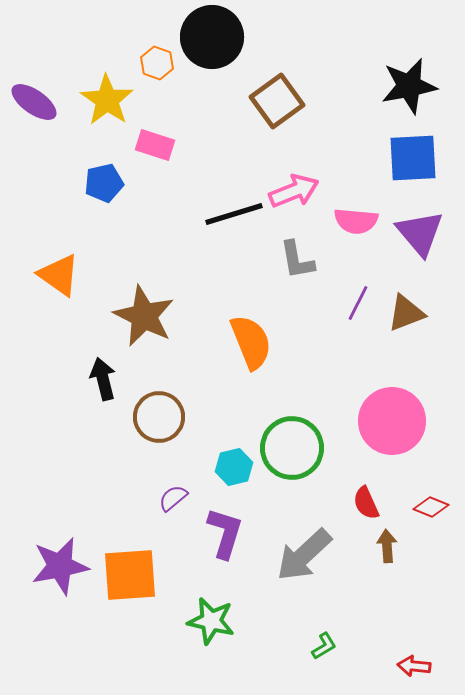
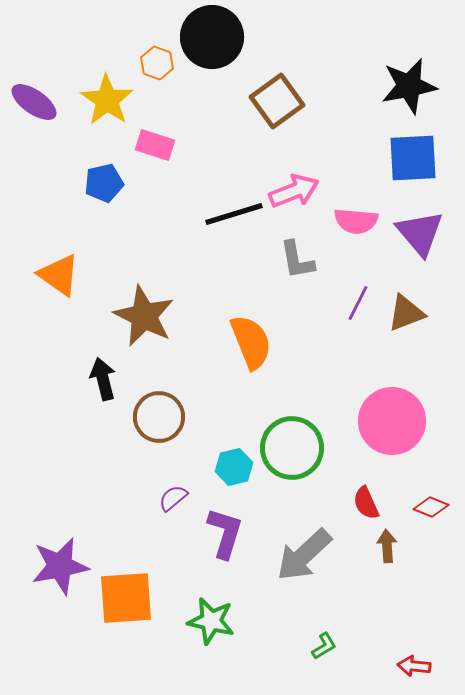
orange square: moved 4 px left, 23 px down
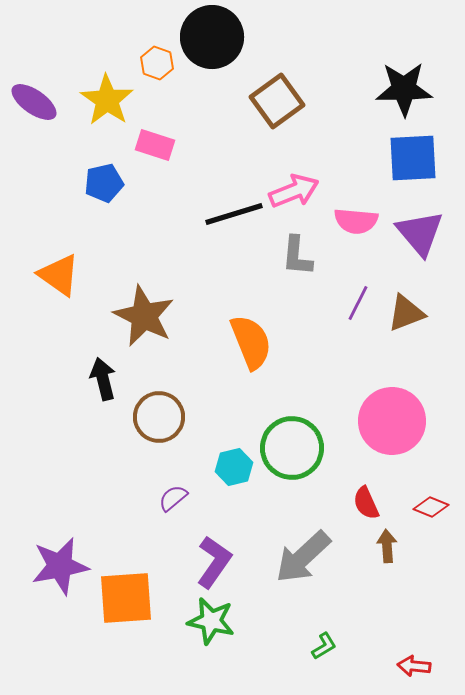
black star: moved 5 px left, 3 px down; rotated 10 degrees clockwise
gray L-shape: moved 4 px up; rotated 15 degrees clockwise
purple L-shape: moved 11 px left, 29 px down; rotated 18 degrees clockwise
gray arrow: moved 1 px left, 2 px down
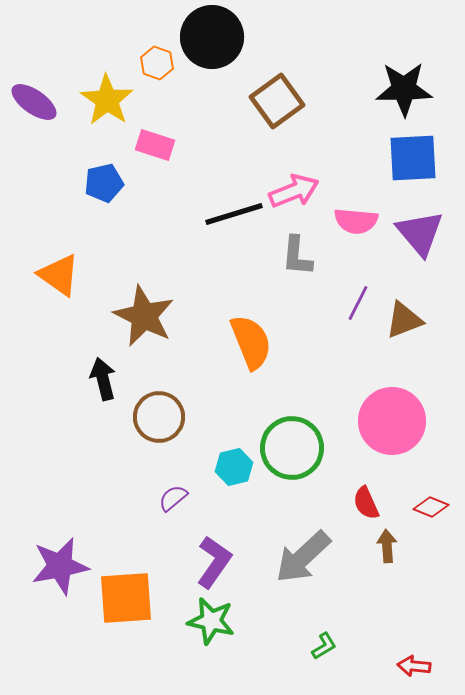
brown triangle: moved 2 px left, 7 px down
